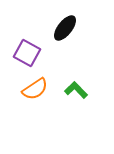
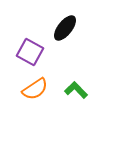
purple square: moved 3 px right, 1 px up
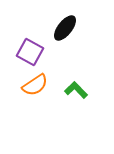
orange semicircle: moved 4 px up
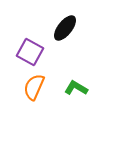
orange semicircle: moved 1 px left, 2 px down; rotated 148 degrees clockwise
green L-shape: moved 2 px up; rotated 15 degrees counterclockwise
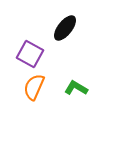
purple square: moved 2 px down
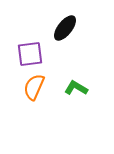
purple square: rotated 36 degrees counterclockwise
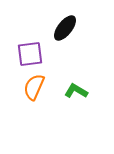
green L-shape: moved 3 px down
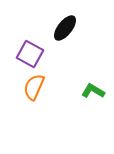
purple square: rotated 36 degrees clockwise
green L-shape: moved 17 px right
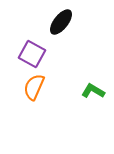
black ellipse: moved 4 px left, 6 px up
purple square: moved 2 px right
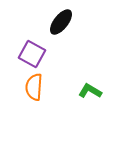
orange semicircle: rotated 20 degrees counterclockwise
green L-shape: moved 3 px left
